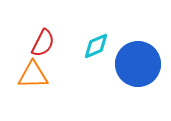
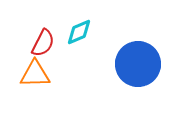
cyan diamond: moved 17 px left, 14 px up
orange triangle: moved 2 px right, 1 px up
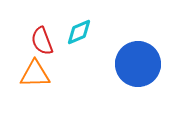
red semicircle: moved 1 px left, 2 px up; rotated 132 degrees clockwise
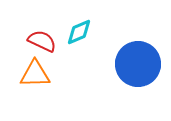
red semicircle: rotated 136 degrees clockwise
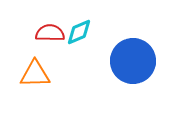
red semicircle: moved 8 px right, 8 px up; rotated 24 degrees counterclockwise
blue circle: moved 5 px left, 3 px up
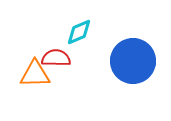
red semicircle: moved 6 px right, 25 px down
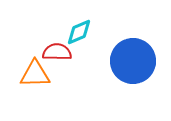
red semicircle: moved 1 px right, 6 px up
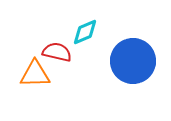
cyan diamond: moved 6 px right
red semicircle: rotated 12 degrees clockwise
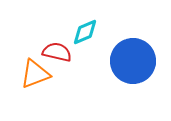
orange triangle: rotated 20 degrees counterclockwise
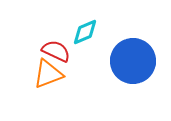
red semicircle: moved 1 px left, 1 px up; rotated 12 degrees clockwise
orange triangle: moved 13 px right
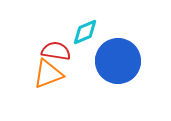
red semicircle: rotated 16 degrees counterclockwise
blue circle: moved 15 px left
